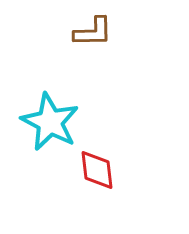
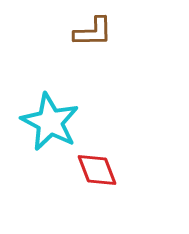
red diamond: rotated 15 degrees counterclockwise
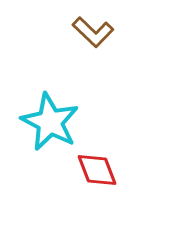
brown L-shape: rotated 45 degrees clockwise
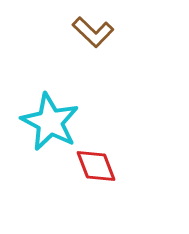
red diamond: moved 1 px left, 4 px up
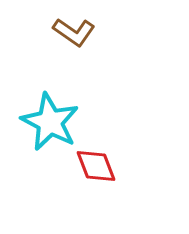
brown L-shape: moved 19 px left; rotated 9 degrees counterclockwise
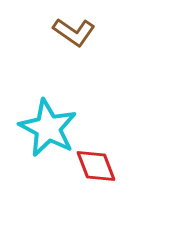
cyan star: moved 2 px left, 6 px down
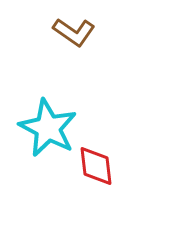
red diamond: rotated 15 degrees clockwise
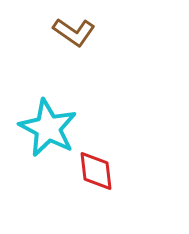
red diamond: moved 5 px down
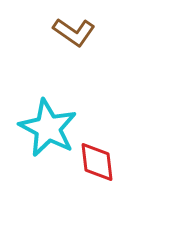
red diamond: moved 1 px right, 9 px up
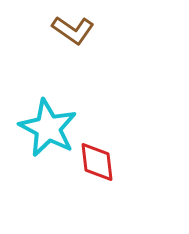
brown L-shape: moved 1 px left, 2 px up
